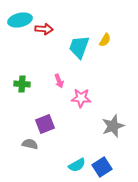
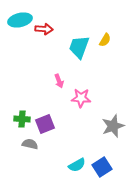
green cross: moved 35 px down
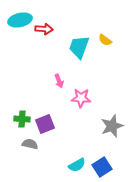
yellow semicircle: rotated 96 degrees clockwise
gray star: moved 1 px left
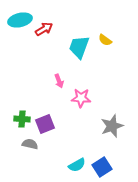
red arrow: rotated 36 degrees counterclockwise
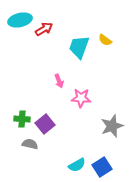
purple square: rotated 18 degrees counterclockwise
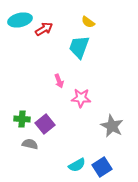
yellow semicircle: moved 17 px left, 18 px up
gray star: rotated 25 degrees counterclockwise
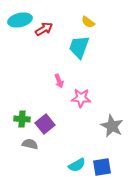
blue square: rotated 24 degrees clockwise
